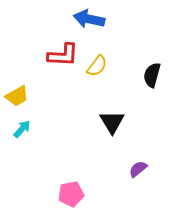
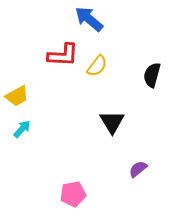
blue arrow: rotated 28 degrees clockwise
pink pentagon: moved 2 px right
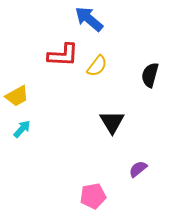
black semicircle: moved 2 px left
pink pentagon: moved 20 px right, 2 px down
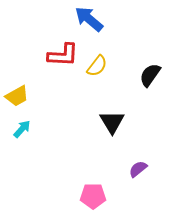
black semicircle: rotated 20 degrees clockwise
pink pentagon: rotated 10 degrees clockwise
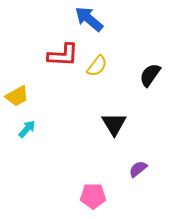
black triangle: moved 2 px right, 2 px down
cyan arrow: moved 5 px right
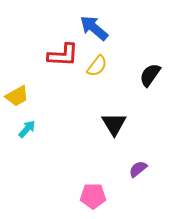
blue arrow: moved 5 px right, 9 px down
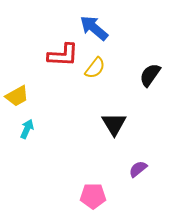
yellow semicircle: moved 2 px left, 2 px down
cyan arrow: rotated 18 degrees counterclockwise
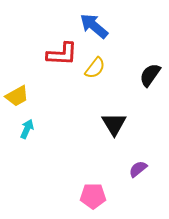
blue arrow: moved 2 px up
red L-shape: moved 1 px left, 1 px up
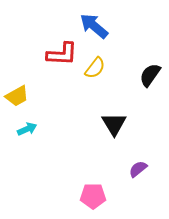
cyan arrow: rotated 42 degrees clockwise
